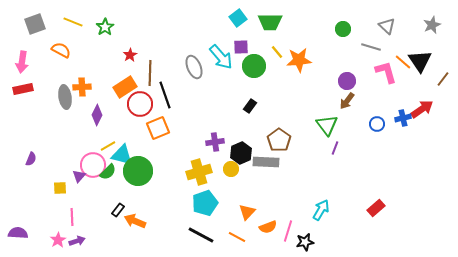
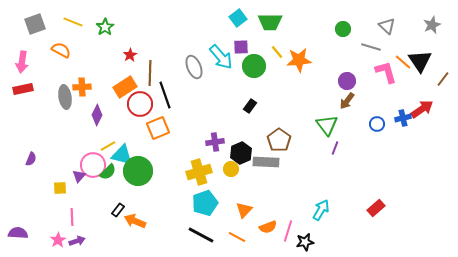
orange triangle at (247, 212): moved 3 px left, 2 px up
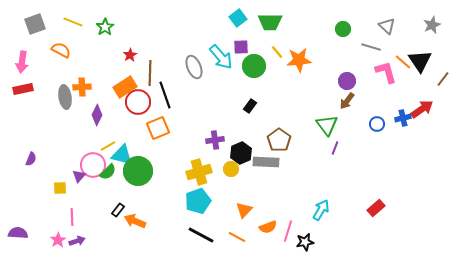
red circle at (140, 104): moved 2 px left, 2 px up
purple cross at (215, 142): moved 2 px up
cyan pentagon at (205, 203): moved 7 px left, 2 px up
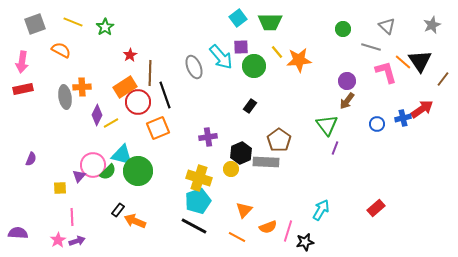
purple cross at (215, 140): moved 7 px left, 3 px up
yellow line at (108, 146): moved 3 px right, 23 px up
yellow cross at (199, 172): moved 6 px down; rotated 35 degrees clockwise
black line at (201, 235): moved 7 px left, 9 px up
